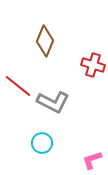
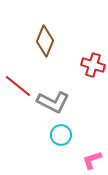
cyan circle: moved 19 px right, 8 px up
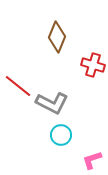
brown diamond: moved 12 px right, 4 px up
gray L-shape: moved 1 px left, 1 px down
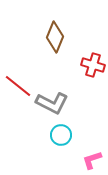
brown diamond: moved 2 px left
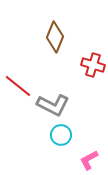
gray L-shape: moved 1 px right, 2 px down
pink L-shape: moved 3 px left; rotated 10 degrees counterclockwise
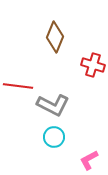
red line: rotated 32 degrees counterclockwise
cyan circle: moved 7 px left, 2 px down
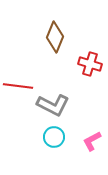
red cross: moved 3 px left, 1 px up
pink L-shape: moved 3 px right, 19 px up
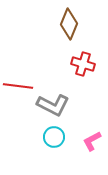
brown diamond: moved 14 px right, 13 px up
red cross: moved 7 px left
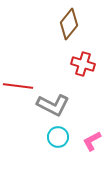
brown diamond: rotated 16 degrees clockwise
cyan circle: moved 4 px right
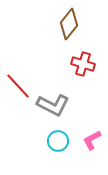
red line: rotated 40 degrees clockwise
cyan circle: moved 4 px down
pink L-shape: moved 1 px up
